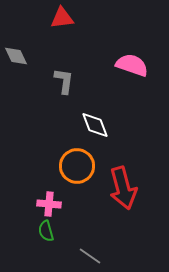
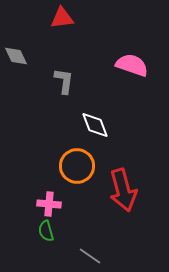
red arrow: moved 2 px down
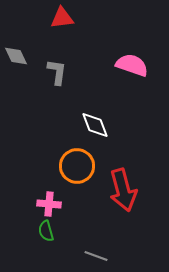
gray L-shape: moved 7 px left, 9 px up
gray line: moved 6 px right; rotated 15 degrees counterclockwise
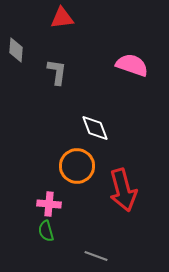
gray diamond: moved 6 px up; rotated 30 degrees clockwise
white diamond: moved 3 px down
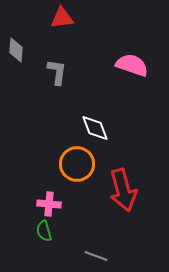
orange circle: moved 2 px up
green semicircle: moved 2 px left
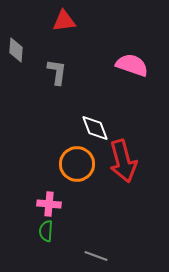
red triangle: moved 2 px right, 3 px down
red arrow: moved 29 px up
green semicircle: moved 2 px right; rotated 20 degrees clockwise
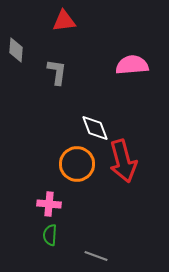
pink semicircle: rotated 24 degrees counterclockwise
green semicircle: moved 4 px right, 4 px down
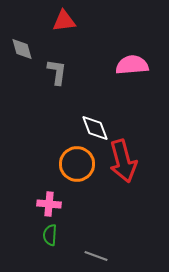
gray diamond: moved 6 px right, 1 px up; rotated 20 degrees counterclockwise
